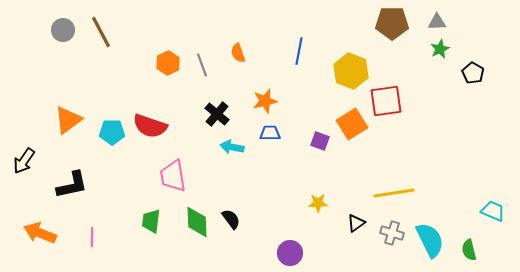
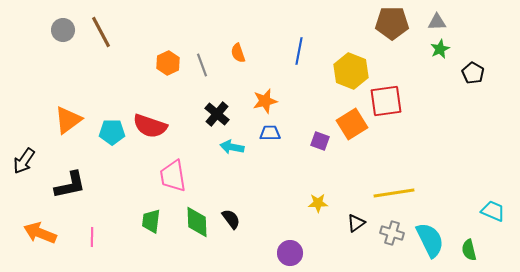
black L-shape: moved 2 px left
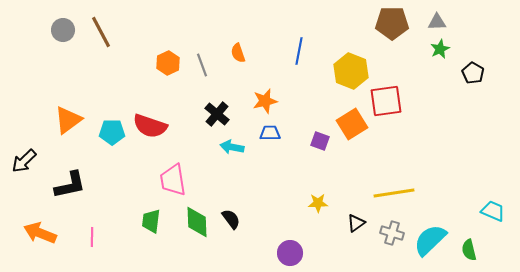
black arrow: rotated 12 degrees clockwise
pink trapezoid: moved 4 px down
cyan semicircle: rotated 108 degrees counterclockwise
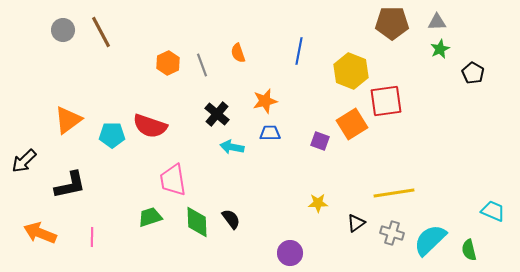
cyan pentagon: moved 3 px down
green trapezoid: moved 1 px left, 4 px up; rotated 65 degrees clockwise
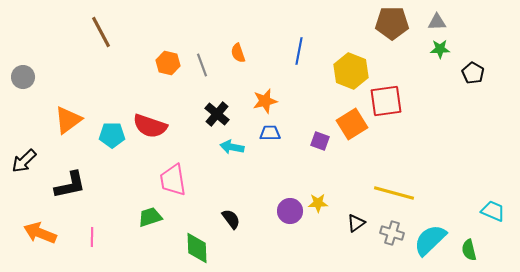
gray circle: moved 40 px left, 47 px down
green star: rotated 24 degrees clockwise
orange hexagon: rotated 20 degrees counterclockwise
yellow line: rotated 24 degrees clockwise
green diamond: moved 26 px down
purple circle: moved 42 px up
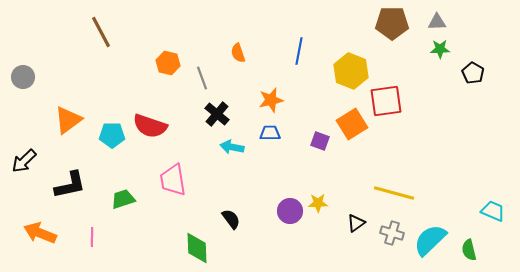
gray line: moved 13 px down
orange star: moved 6 px right, 1 px up
green trapezoid: moved 27 px left, 18 px up
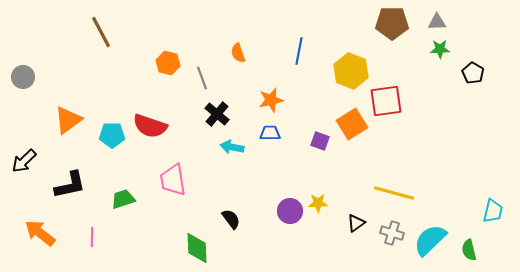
cyan trapezoid: rotated 80 degrees clockwise
orange arrow: rotated 16 degrees clockwise
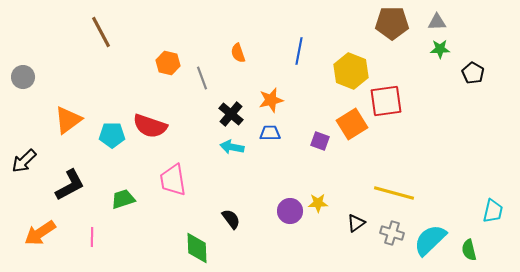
black cross: moved 14 px right
black L-shape: rotated 16 degrees counterclockwise
orange arrow: rotated 72 degrees counterclockwise
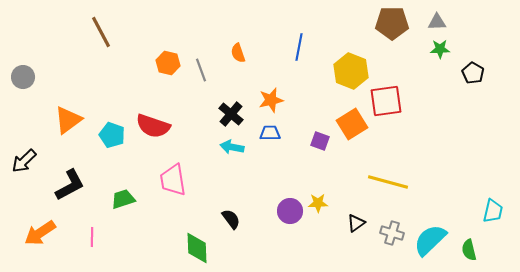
blue line: moved 4 px up
gray line: moved 1 px left, 8 px up
red semicircle: moved 3 px right
cyan pentagon: rotated 20 degrees clockwise
yellow line: moved 6 px left, 11 px up
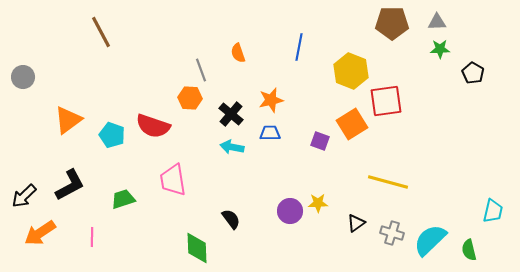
orange hexagon: moved 22 px right, 35 px down; rotated 10 degrees counterclockwise
black arrow: moved 35 px down
